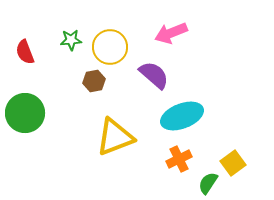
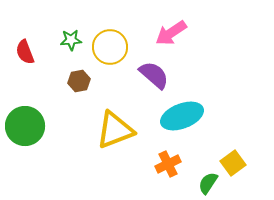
pink arrow: rotated 12 degrees counterclockwise
brown hexagon: moved 15 px left
green circle: moved 13 px down
yellow triangle: moved 7 px up
orange cross: moved 11 px left, 5 px down
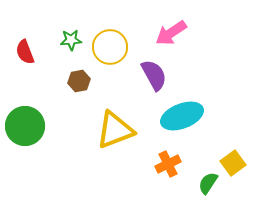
purple semicircle: rotated 20 degrees clockwise
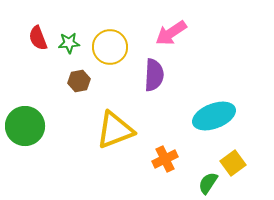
green star: moved 2 px left, 3 px down
red semicircle: moved 13 px right, 14 px up
purple semicircle: rotated 32 degrees clockwise
cyan ellipse: moved 32 px right
orange cross: moved 3 px left, 5 px up
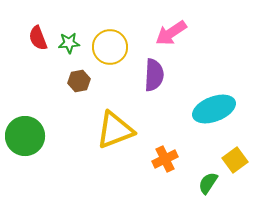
cyan ellipse: moved 7 px up
green circle: moved 10 px down
yellow square: moved 2 px right, 3 px up
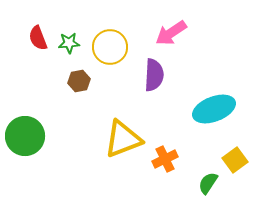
yellow triangle: moved 8 px right, 9 px down
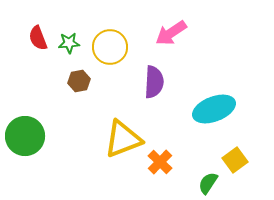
purple semicircle: moved 7 px down
orange cross: moved 5 px left, 3 px down; rotated 20 degrees counterclockwise
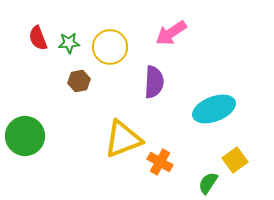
orange cross: rotated 15 degrees counterclockwise
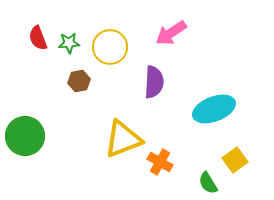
green semicircle: rotated 65 degrees counterclockwise
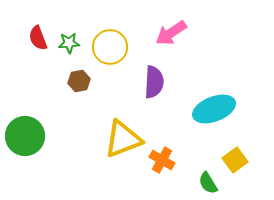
orange cross: moved 2 px right, 2 px up
